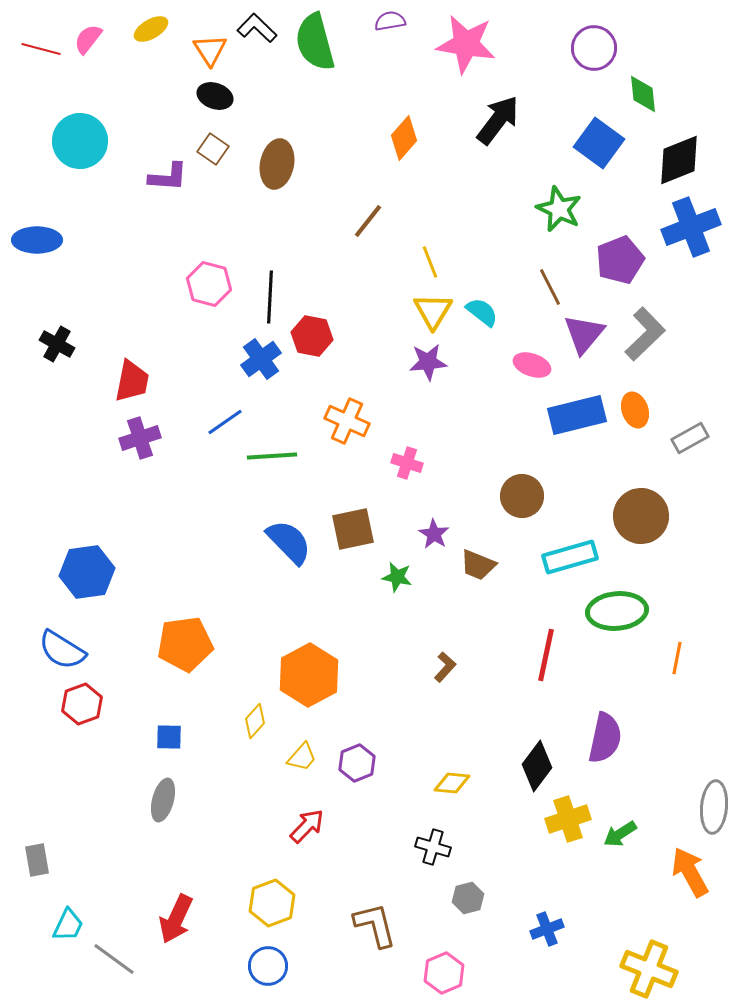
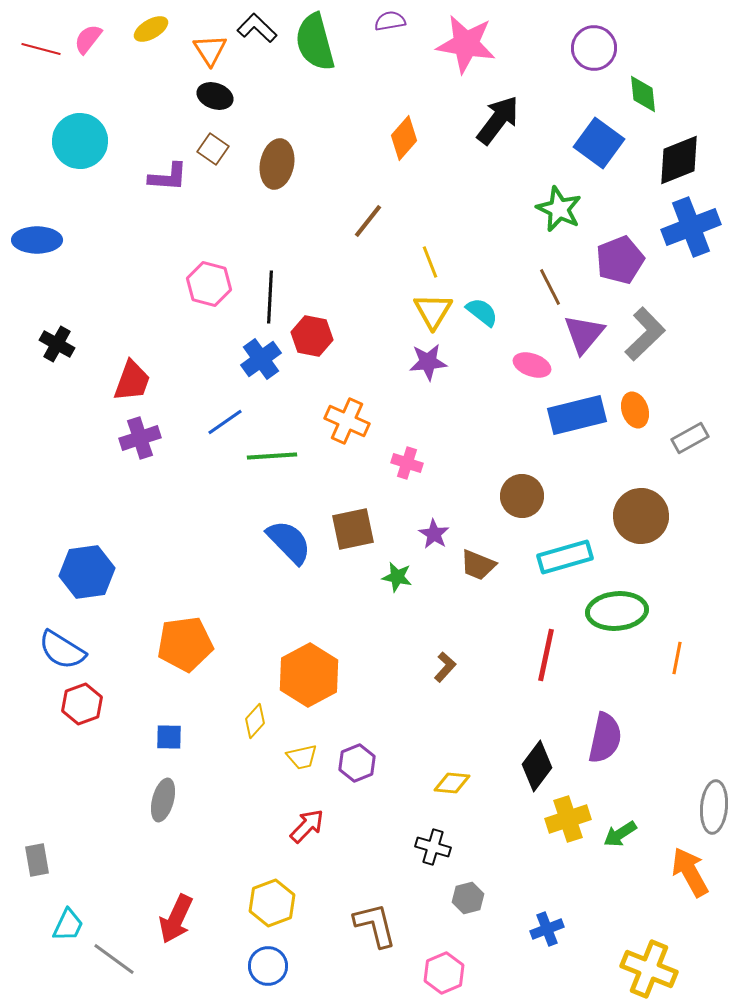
red trapezoid at (132, 381): rotated 9 degrees clockwise
cyan rectangle at (570, 557): moved 5 px left
yellow trapezoid at (302, 757): rotated 36 degrees clockwise
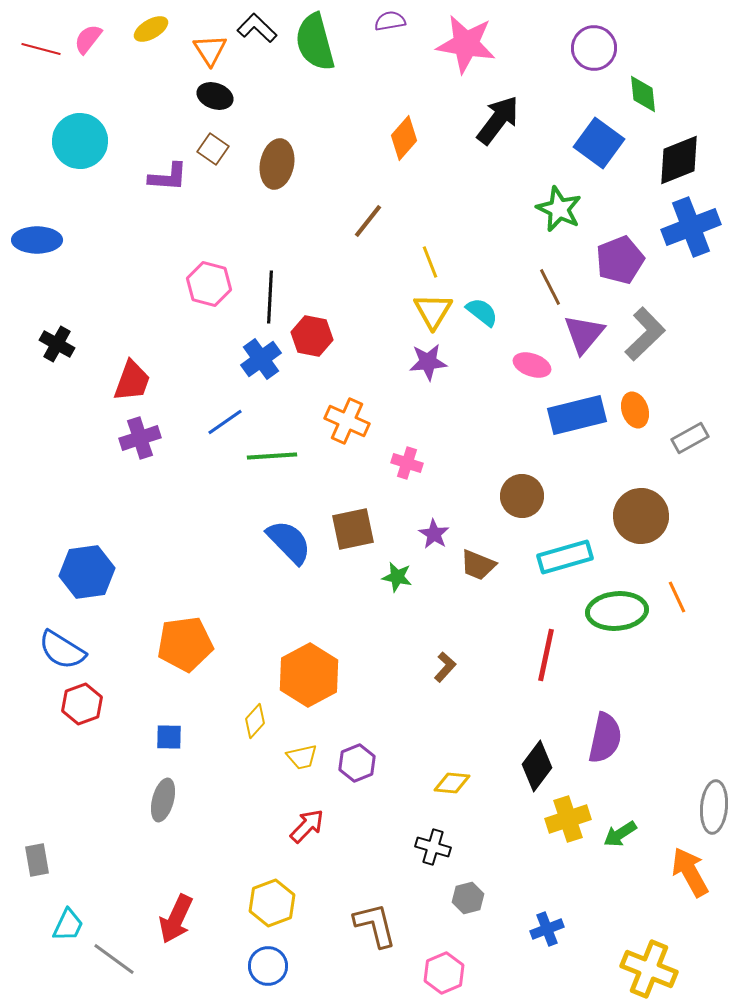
orange line at (677, 658): moved 61 px up; rotated 36 degrees counterclockwise
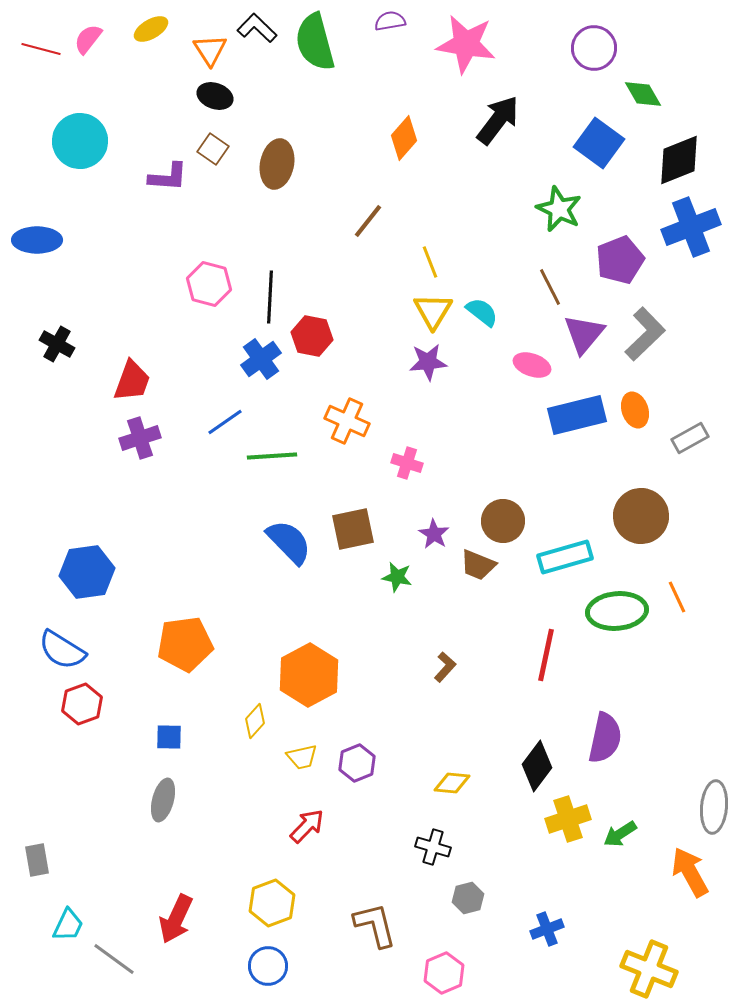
green diamond at (643, 94): rotated 24 degrees counterclockwise
brown circle at (522, 496): moved 19 px left, 25 px down
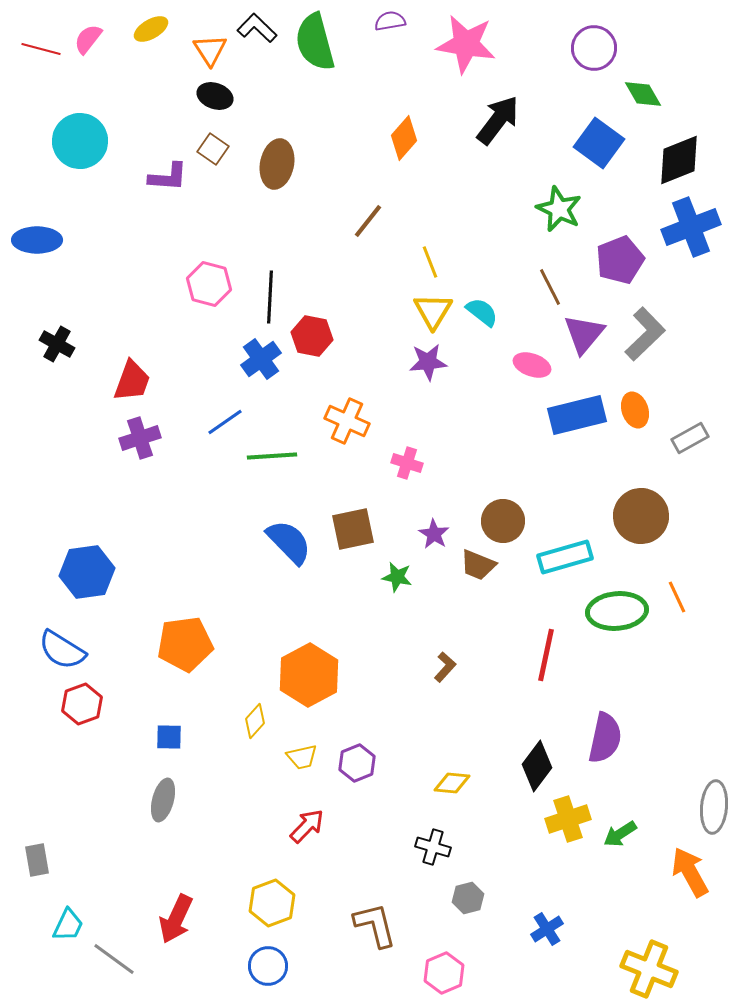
blue cross at (547, 929): rotated 12 degrees counterclockwise
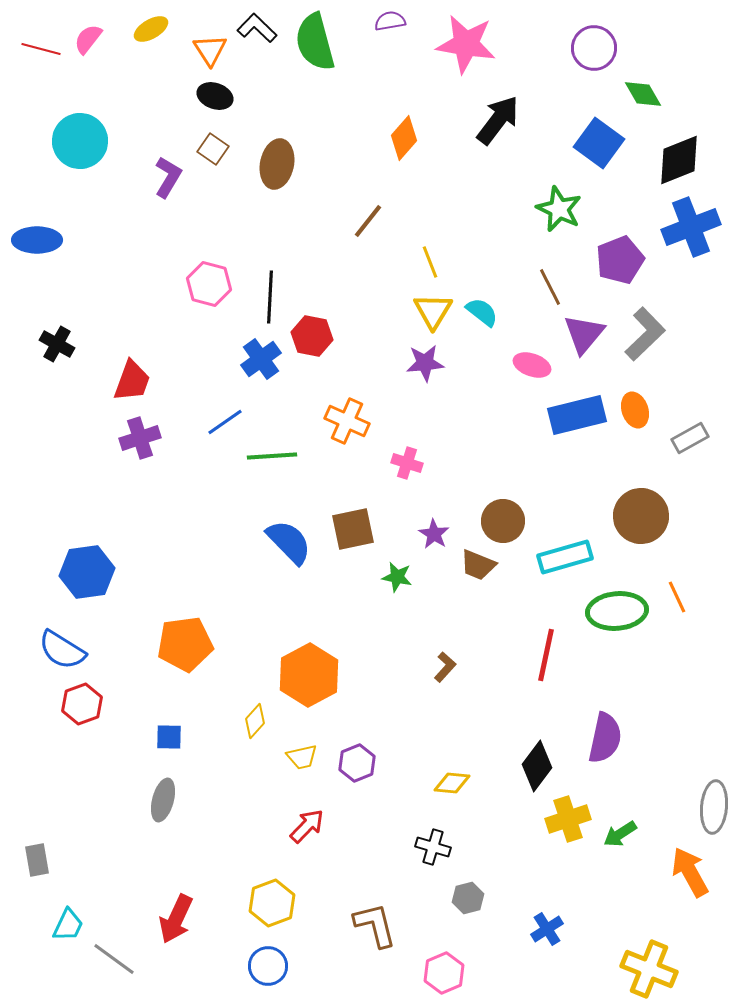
purple L-shape at (168, 177): rotated 63 degrees counterclockwise
purple star at (428, 362): moved 3 px left, 1 px down
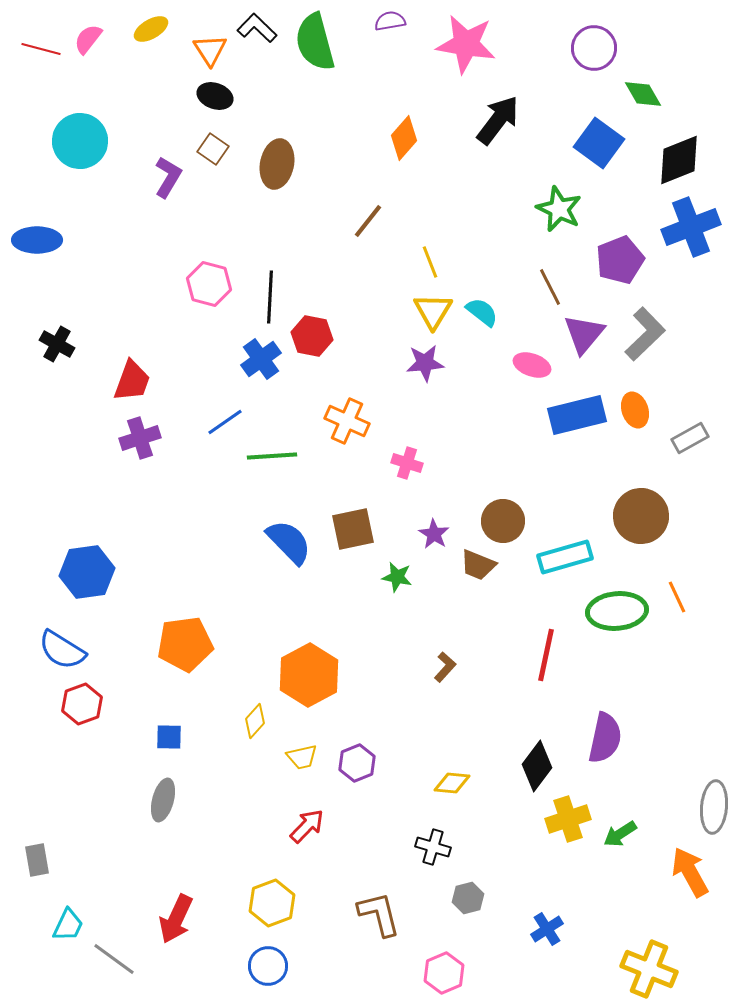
brown L-shape at (375, 925): moved 4 px right, 11 px up
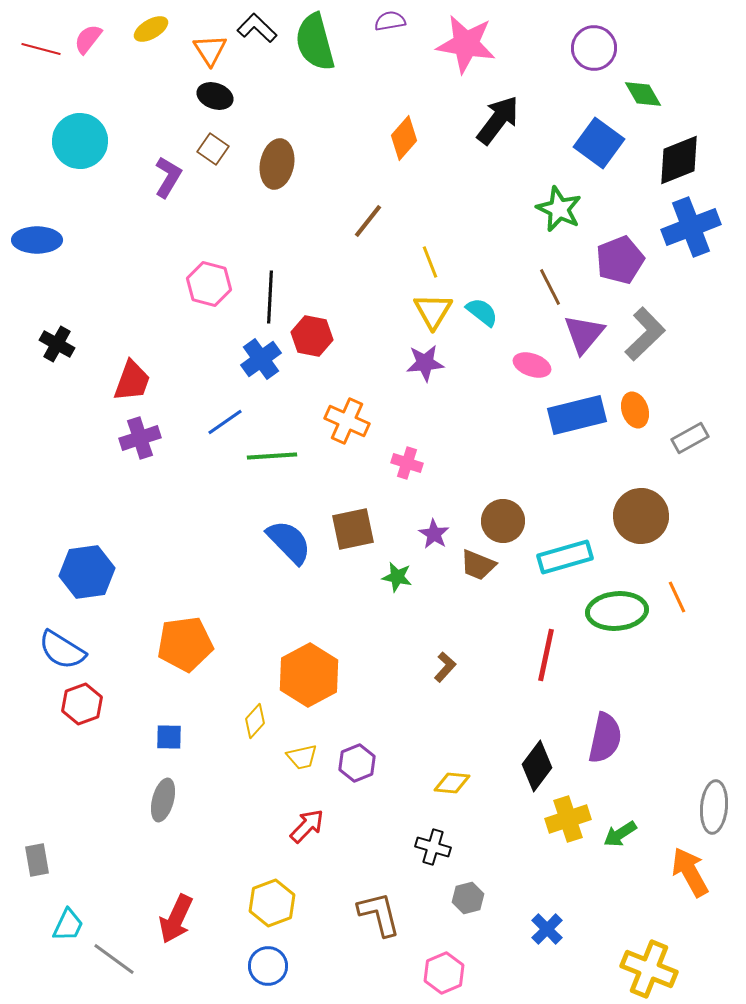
blue cross at (547, 929): rotated 12 degrees counterclockwise
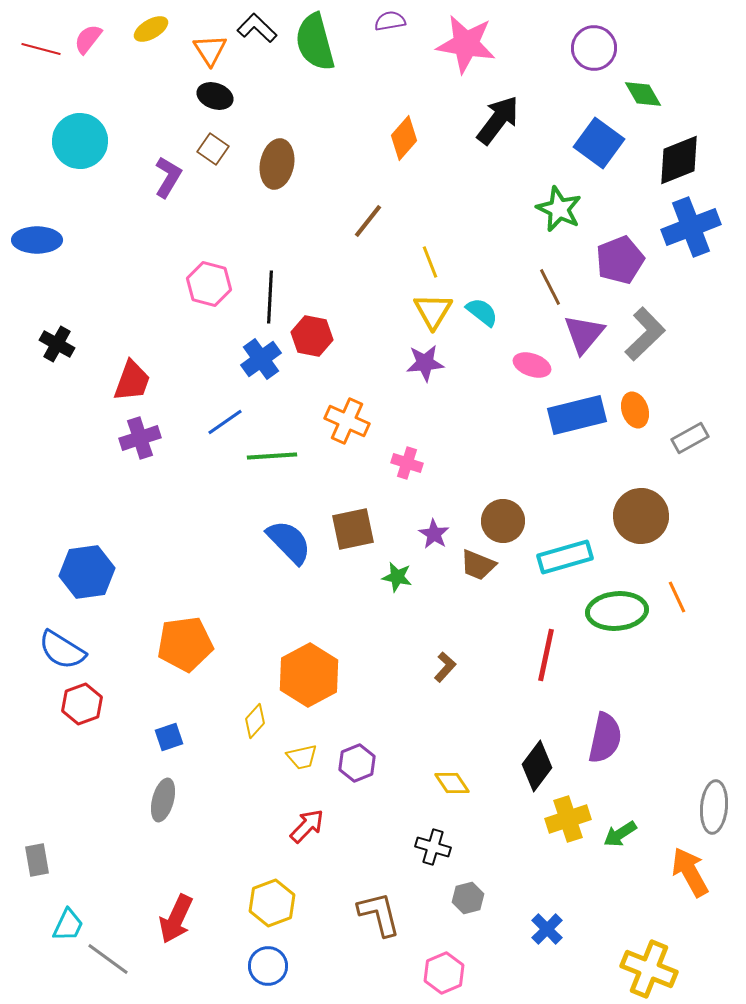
blue square at (169, 737): rotated 20 degrees counterclockwise
yellow diamond at (452, 783): rotated 51 degrees clockwise
gray line at (114, 959): moved 6 px left
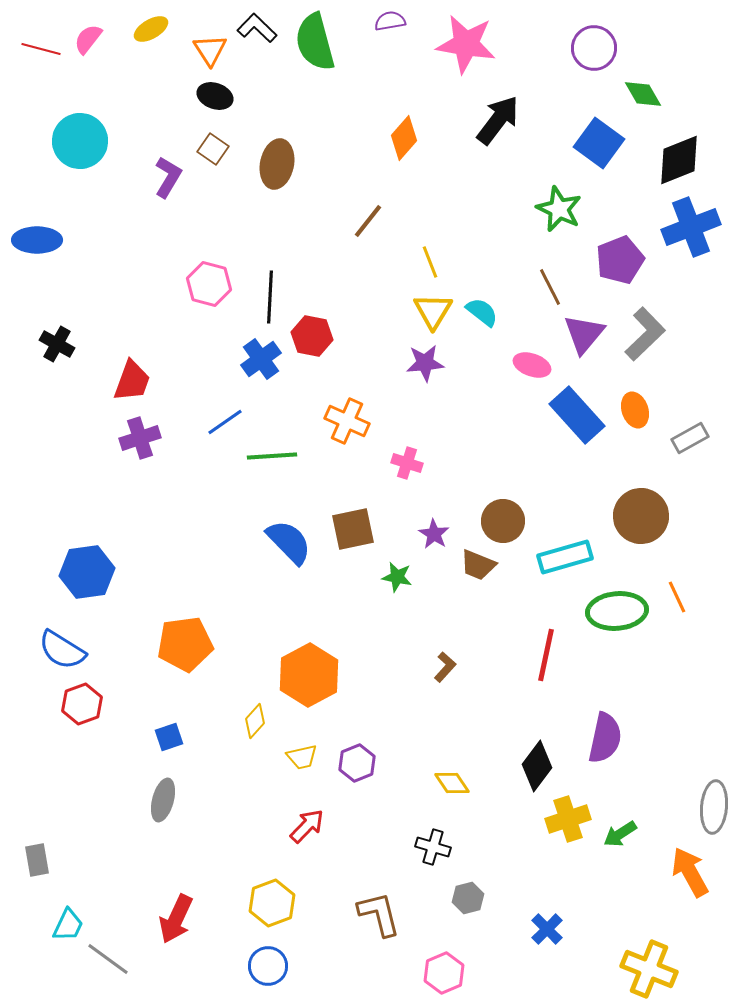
blue rectangle at (577, 415): rotated 62 degrees clockwise
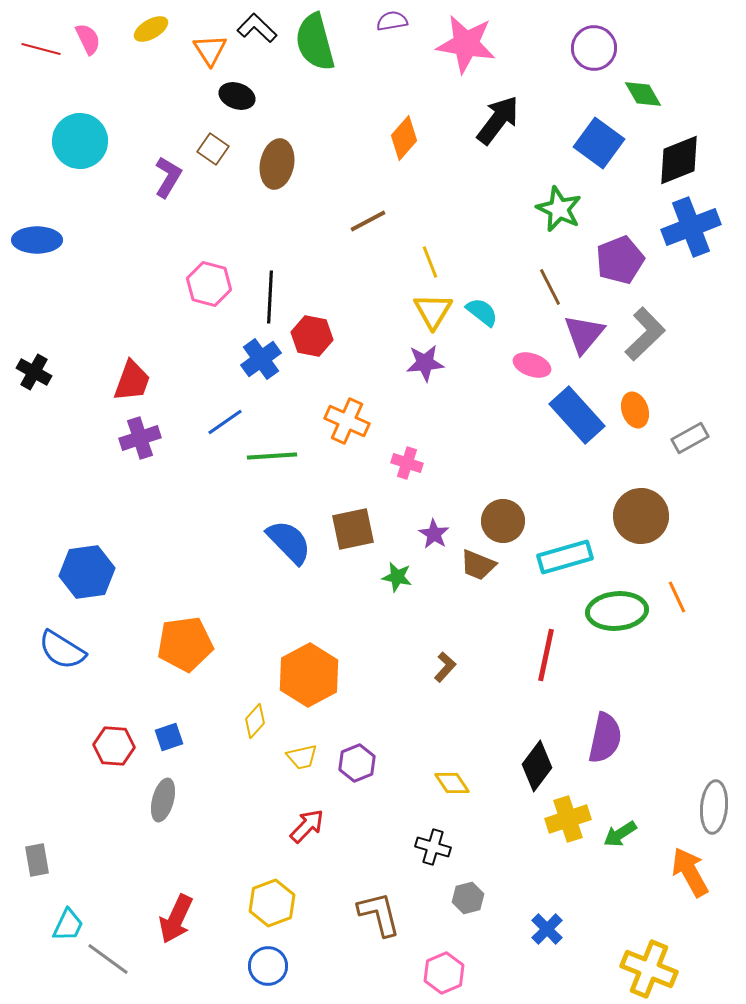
purple semicircle at (390, 21): moved 2 px right
pink semicircle at (88, 39): rotated 116 degrees clockwise
black ellipse at (215, 96): moved 22 px right
brown line at (368, 221): rotated 24 degrees clockwise
black cross at (57, 344): moved 23 px left, 28 px down
red hexagon at (82, 704): moved 32 px right, 42 px down; rotated 24 degrees clockwise
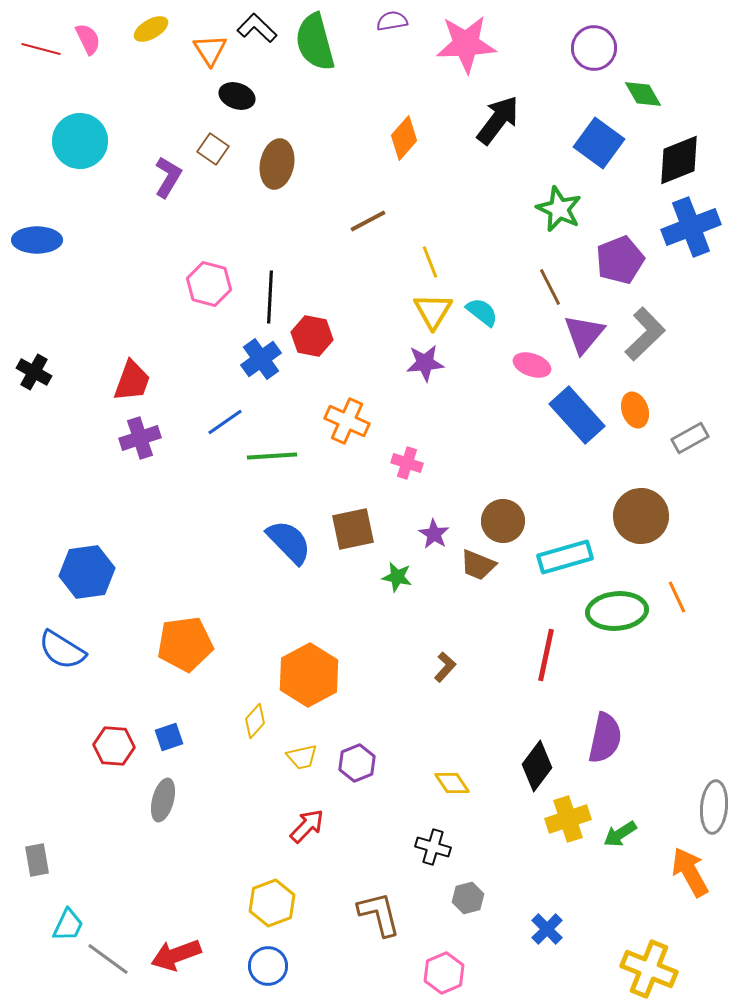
pink star at (466, 44): rotated 12 degrees counterclockwise
red arrow at (176, 919): moved 36 px down; rotated 45 degrees clockwise
